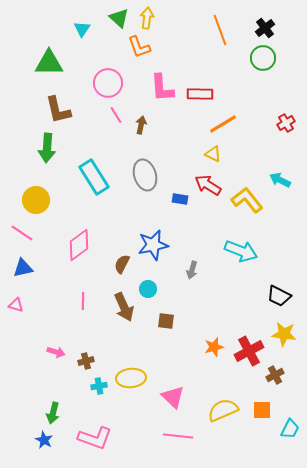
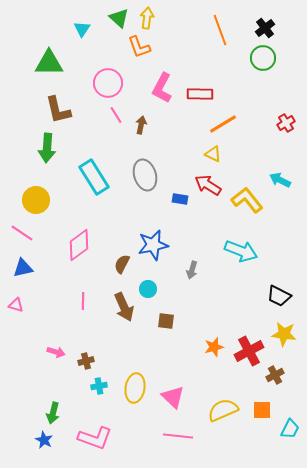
pink L-shape at (162, 88): rotated 32 degrees clockwise
yellow ellipse at (131, 378): moved 4 px right, 10 px down; rotated 76 degrees counterclockwise
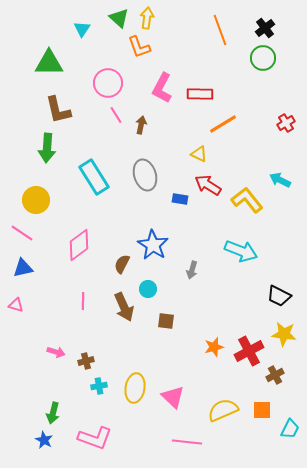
yellow triangle at (213, 154): moved 14 px left
blue star at (153, 245): rotated 28 degrees counterclockwise
pink line at (178, 436): moved 9 px right, 6 px down
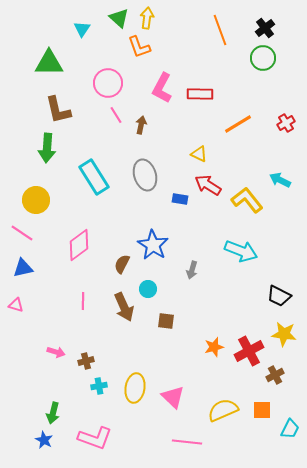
orange line at (223, 124): moved 15 px right
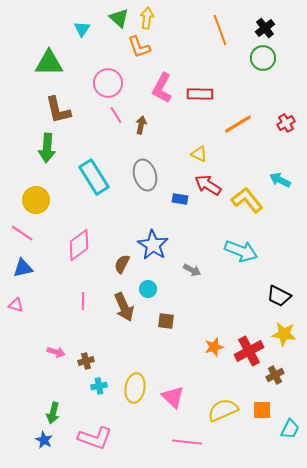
gray arrow at (192, 270): rotated 78 degrees counterclockwise
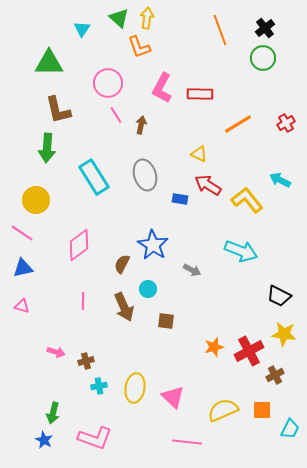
pink triangle at (16, 305): moved 6 px right, 1 px down
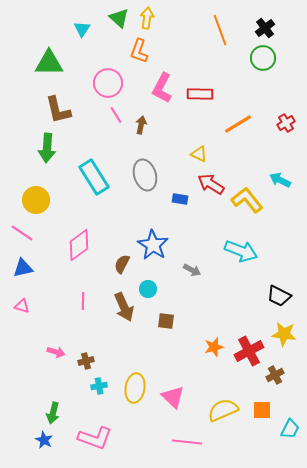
orange L-shape at (139, 47): moved 4 px down; rotated 40 degrees clockwise
red arrow at (208, 185): moved 3 px right, 1 px up
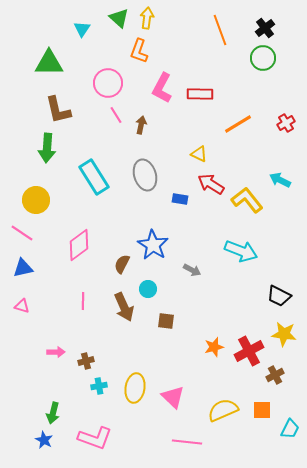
pink arrow at (56, 352): rotated 18 degrees counterclockwise
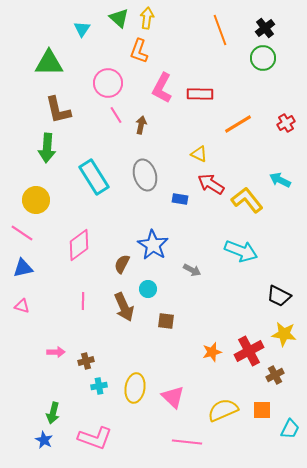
orange star at (214, 347): moved 2 px left, 5 px down
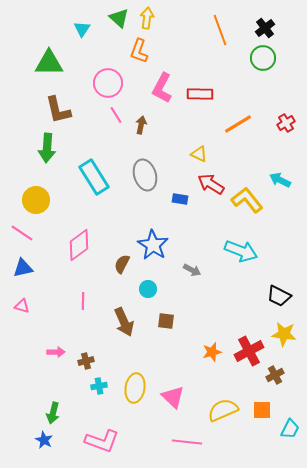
brown arrow at (124, 307): moved 15 px down
pink L-shape at (95, 438): moved 7 px right, 3 px down
